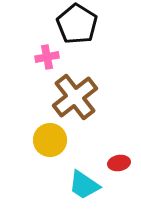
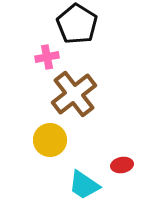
brown cross: moved 1 px left, 3 px up
red ellipse: moved 3 px right, 2 px down
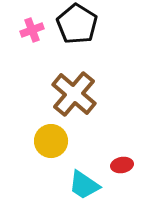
pink cross: moved 15 px left, 27 px up; rotated 10 degrees counterclockwise
brown cross: rotated 12 degrees counterclockwise
yellow circle: moved 1 px right, 1 px down
